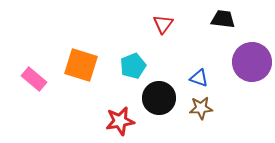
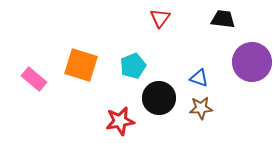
red triangle: moved 3 px left, 6 px up
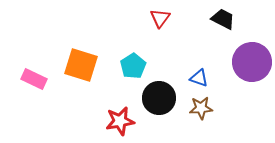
black trapezoid: rotated 20 degrees clockwise
cyan pentagon: rotated 10 degrees counterclockwise
pink rectangle: rotated 15 degrees counterclockwise
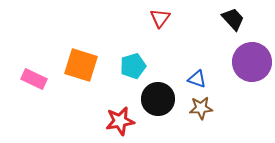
black trapezoid: moved 10 px right; rotated 20 degrees clockwise
cyan pentagon: rotated 15 degrees clockwise
blue triangle: moved 2 px left, 1 px down
black circle: moved 1 px left, 1 px down
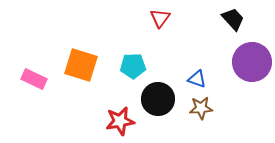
cyan pentagon: rotated 15 degrees clockwise
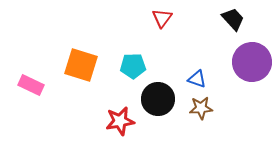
red triangle: moved 2 px right
pink rectangle: moved 3 px left, 6 px down
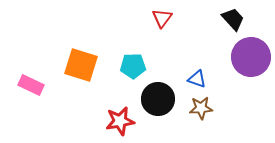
purple circle: moved 1 px left, 5 px up
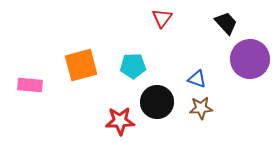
black trapezoid: moved 7 px left, 4 px down
purple circle: moved 1 px left, 2 px down
orange square: rotated 32 degrees counterclockwise
pink rectangle: moved 1 px left; rotated 20 degrees counterclockwise
black circle: moved 1 px left, 3 px down
red star: rotated 8 degrees clockwise
